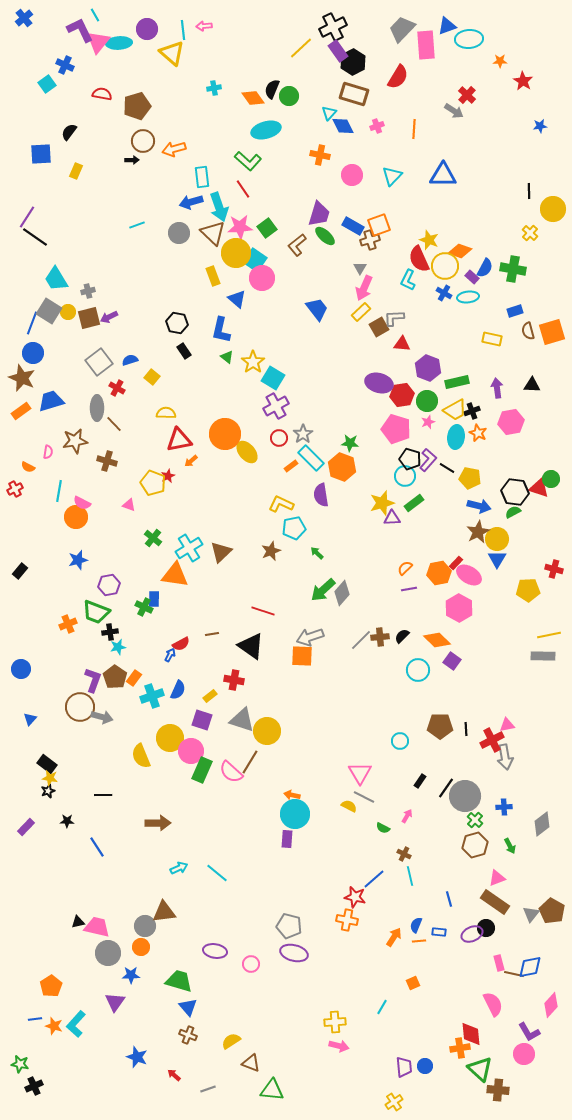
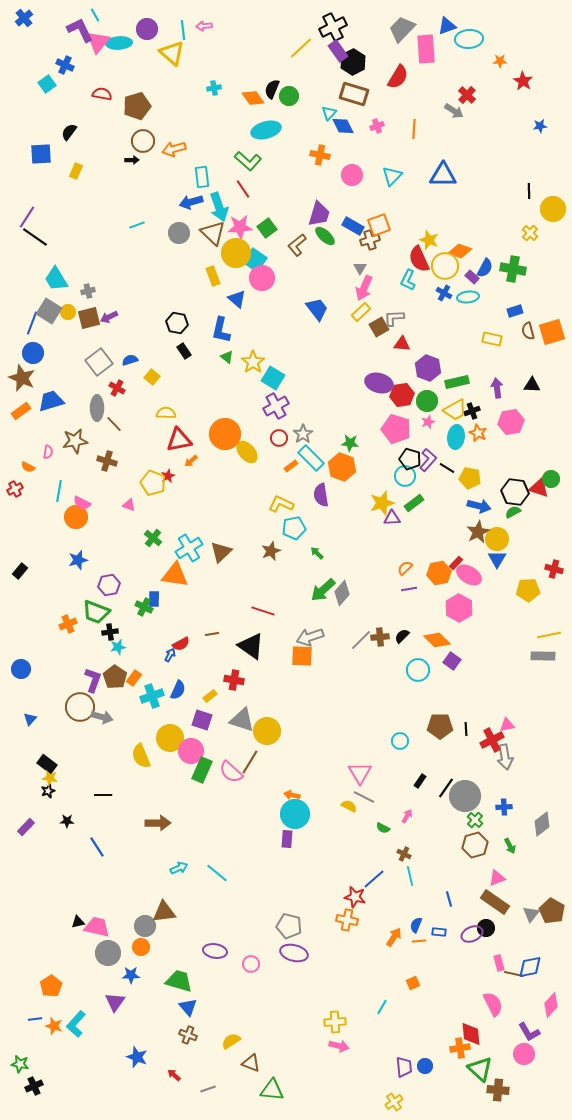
pink rectangle at (426, 45): moved 4 px down
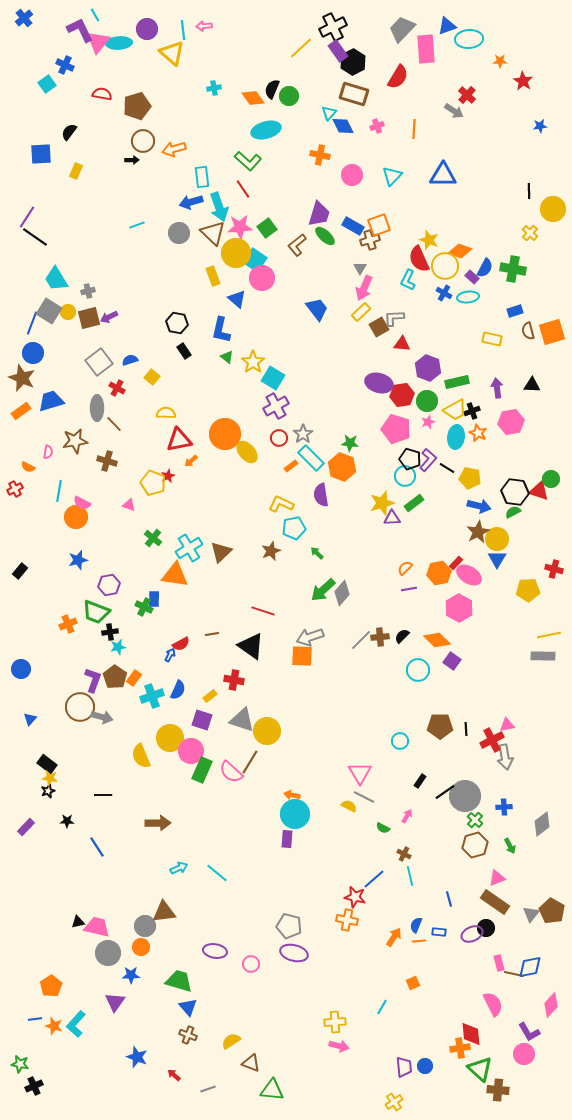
red triangle at (539, 488): moved 3 px down
black line at (446, 788): moved 1 px left, 4 px down; rotated 20 degrees clockwise
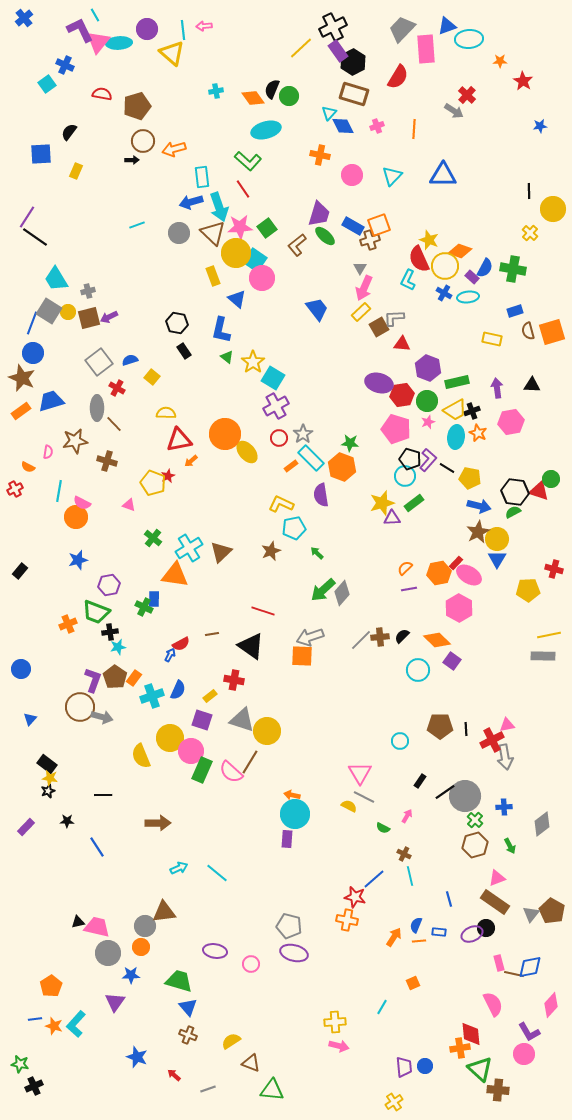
cyan cross at (214, 88): moved 2 px right, 3 px down
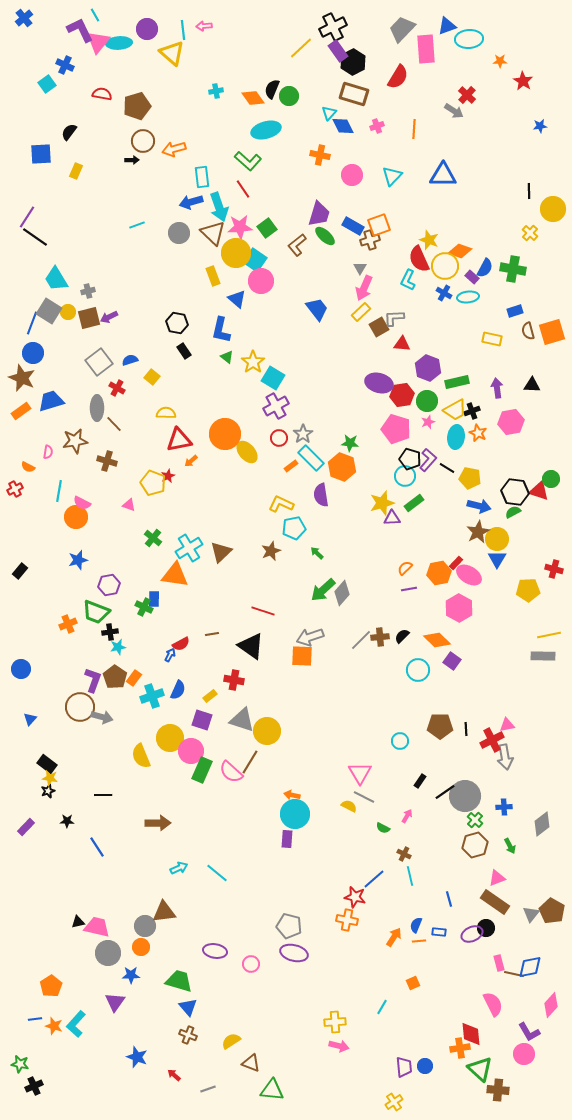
pink circle at (262, 278): moved 1 px left, 3 px down
